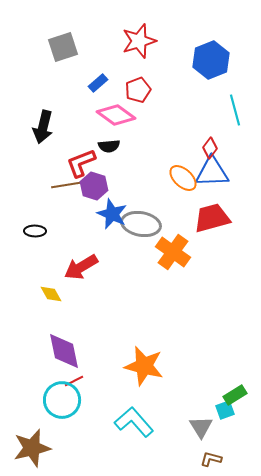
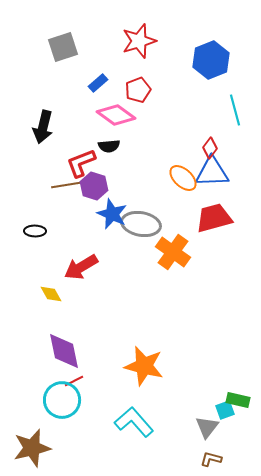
red trapezoid: moved 2 px right
green rectangle: moved 3 px right, 5 px down; rotated 45 degrees clockwise
gray triangle: moved 6 px right; rotated 10 degrees clockwise
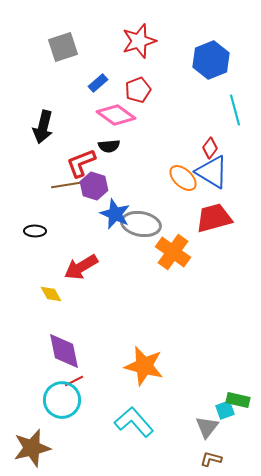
blue triangle: rotated 33 degrees clockwise
blue star: moved 3 px right
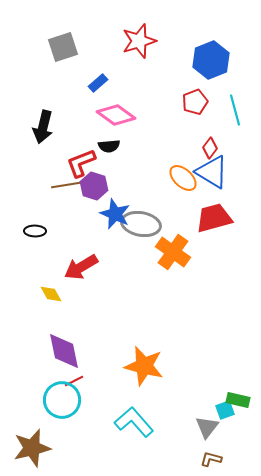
red pentagon: moved 57 px right, 12 px down
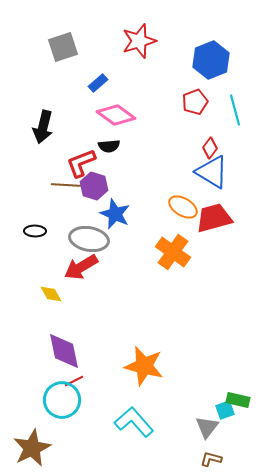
orange ellipse: moved 29 px down; rotated 12 degrees counterclockwise
brown line: rotated 12 degrees clockwise
gray ellipse: moved 52 px left, 15 px down
brown star: rotated 12 degrees counterclockwise
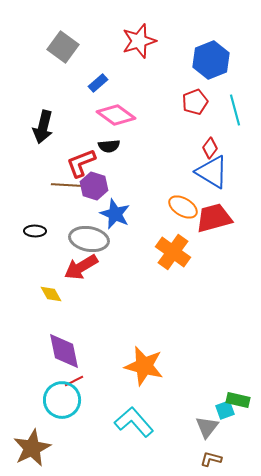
gray square: rotated 36 degrees counterclockwise
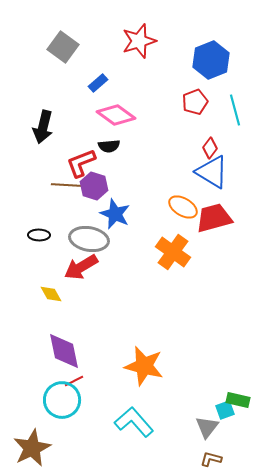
black ellipse: moved 4 px right, 4 px down
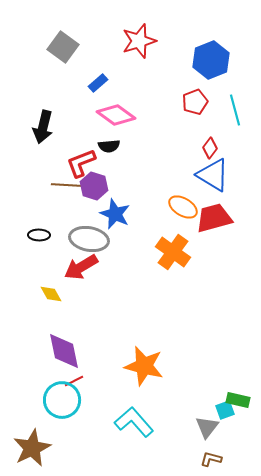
blue triangle: moved 1 px right, 3 px down
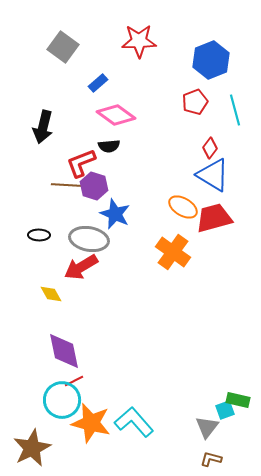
red star: rotated 16 degrees clockwise
orange star: moved 53 px left, 57 px down
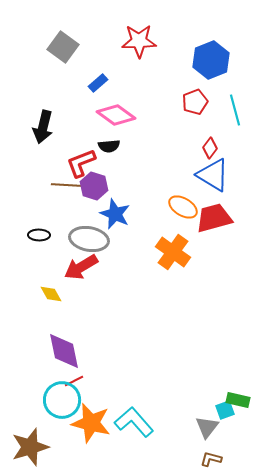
brown star: moved 2 px left, 1 px up; rotated 9 degrees clockwise
